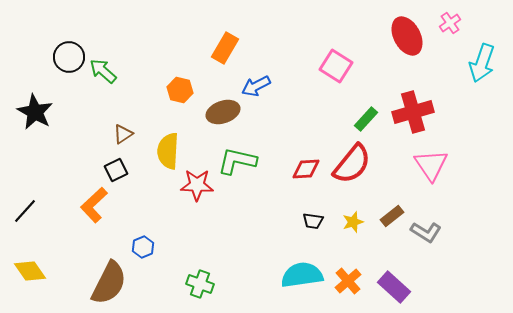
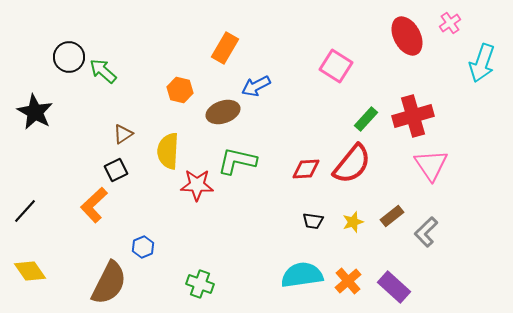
red cross: moved 4 px down
gray L-shape: rotated 104 degrees clockwise
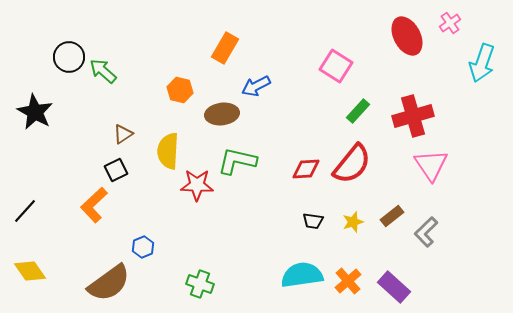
brown ellipse: moved 1 px left, 2 px down; rotated 12 degrees clockwise
green rectangle: moved 8 px left, 8 px up
brown semicircle: rotated 27 degrees clockwise
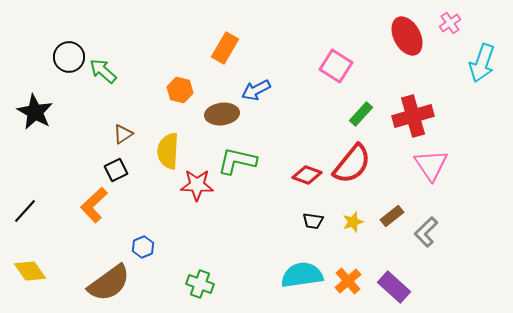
blue arrow: moved 4 px down
green rectangle: moved 3 px right, 3 px down
red diamond: moved 1 px right, 6 px down; rotated 24 degrees clockwise
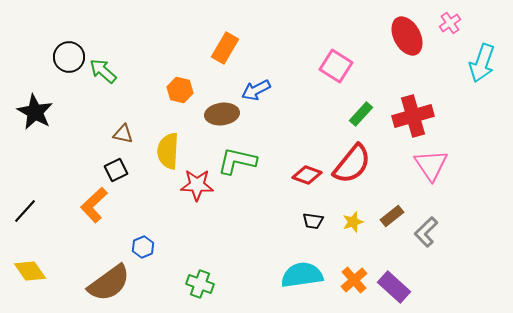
brown triangle: rotated 45 degrees clockwise
orange cross: moved 6 px right, 1 px up
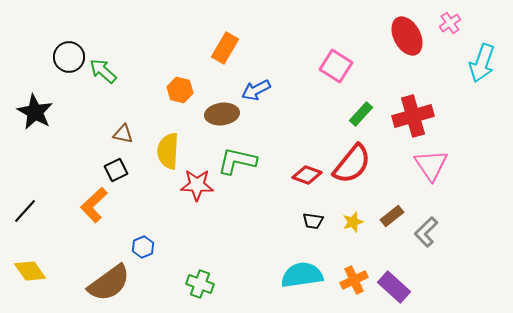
orange cross: rotated 16 degrees clockwise
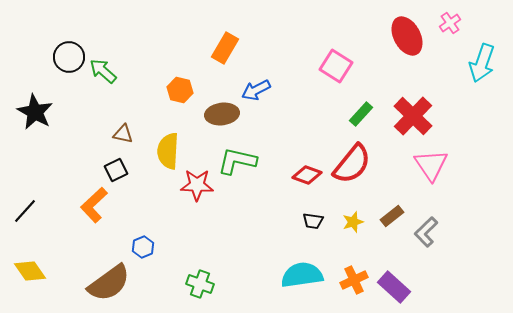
red cross: rotated 30 degrees counterclockwise
